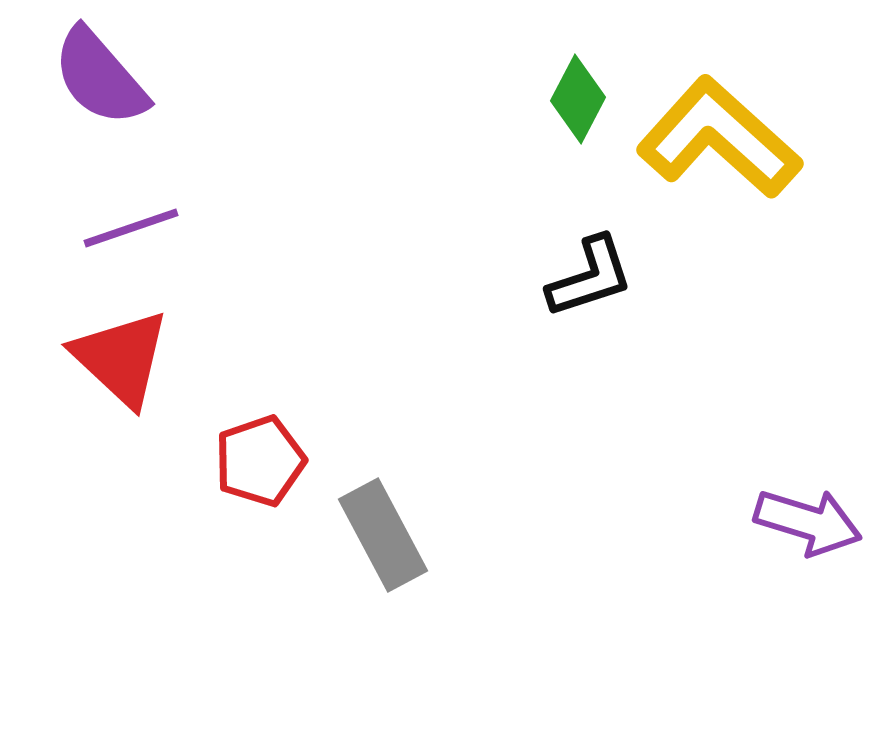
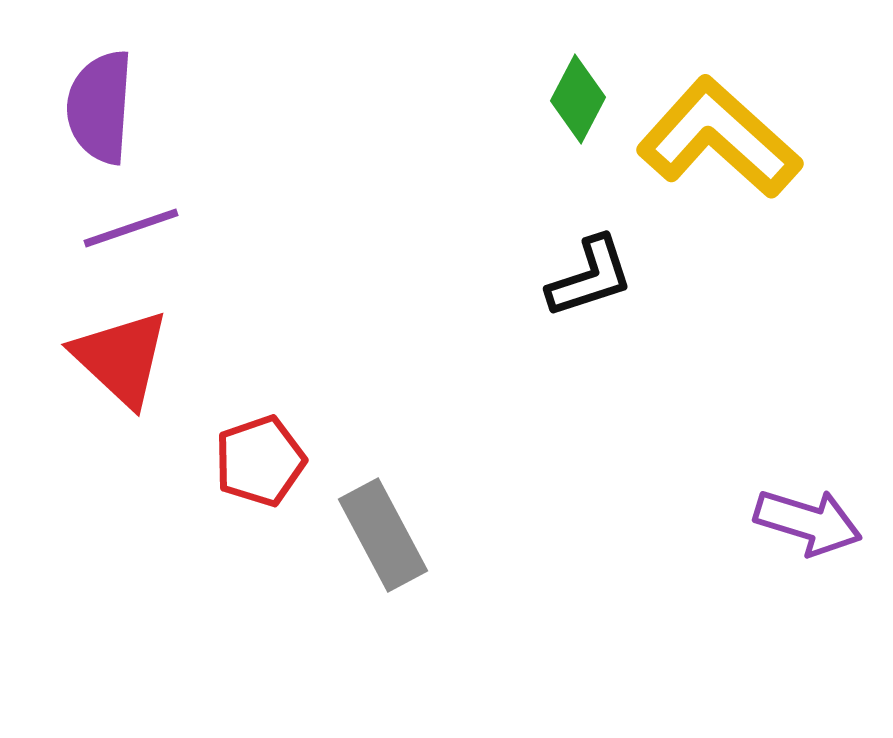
purple semicircle: moved 30 px down; rotated 45 degrees clockwise
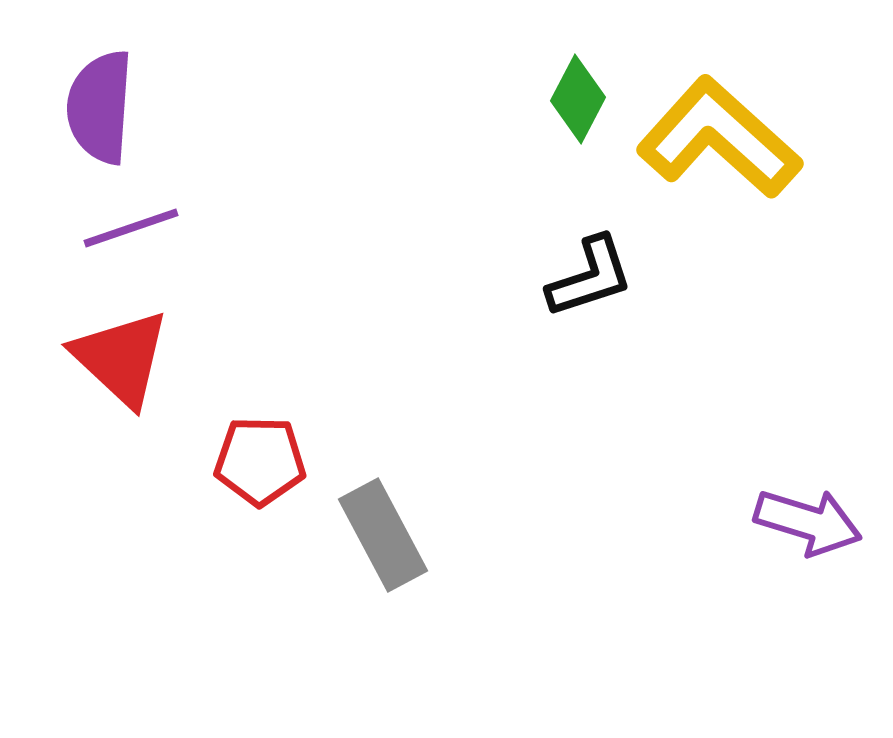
red pentagon: rotated 20 degrees clockwise
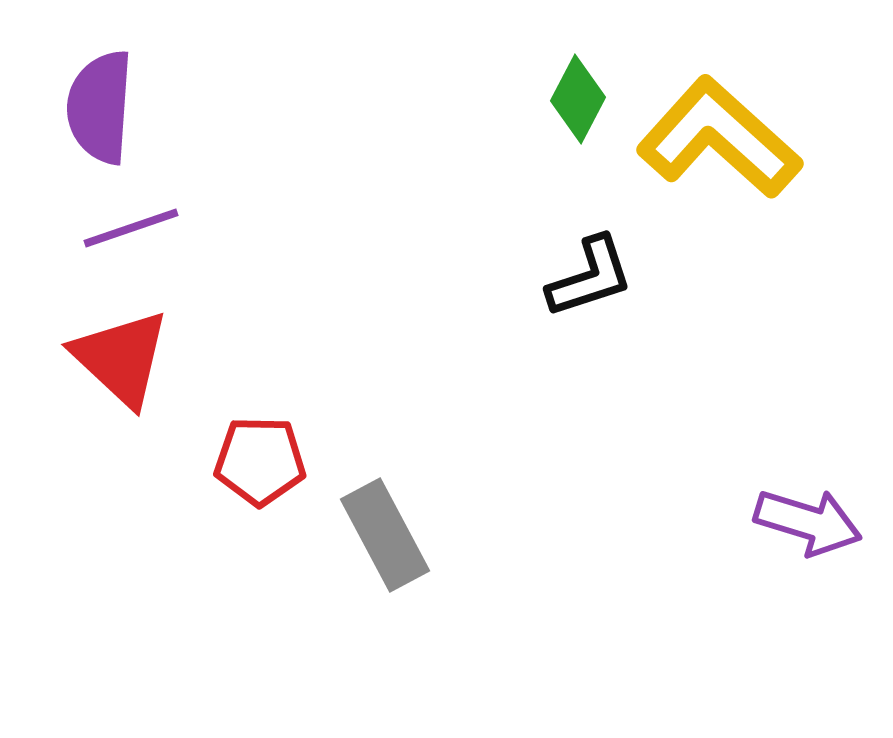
gray rectangle: moved 2 px right
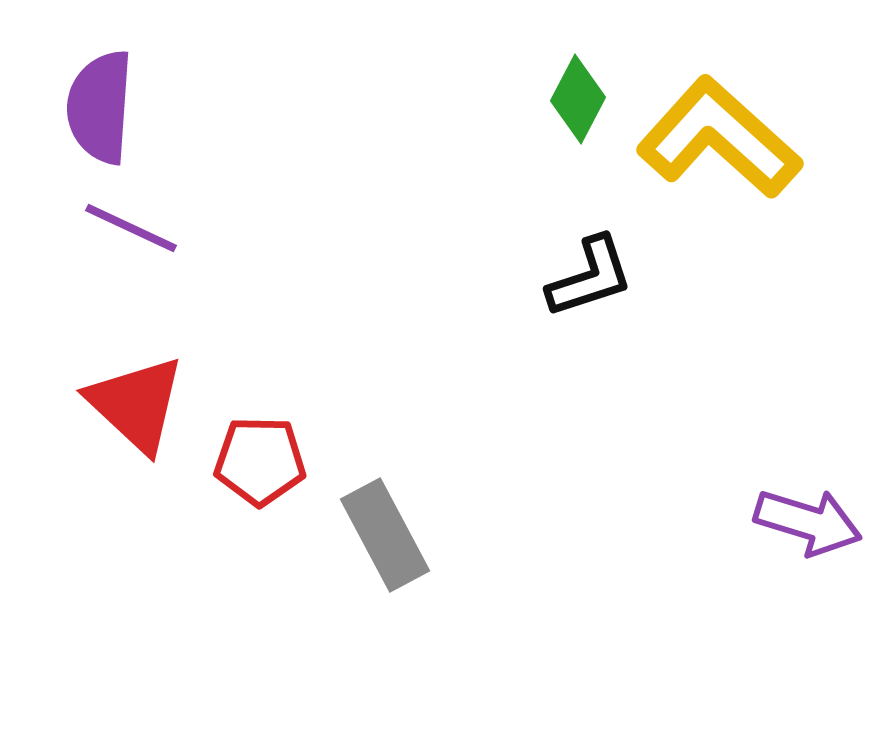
purple line: rotated 44 degrees clockwise
red triangle: moved 15 px right, 46 px down
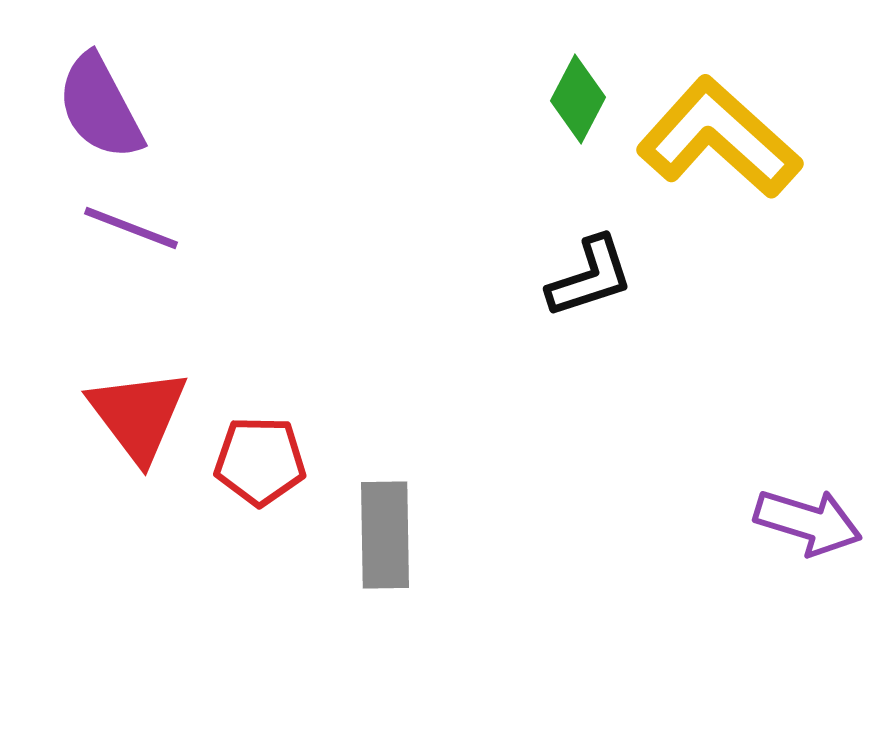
purple semicircle: rotated 32 degrees counterclockwise
purple line: rotated 4 degrees counterclockwise
red triangle: moved 2 px right, 11 px down; rotated 10 degrees clockwise
gray rectangle: rotated 27 degrees clockwise
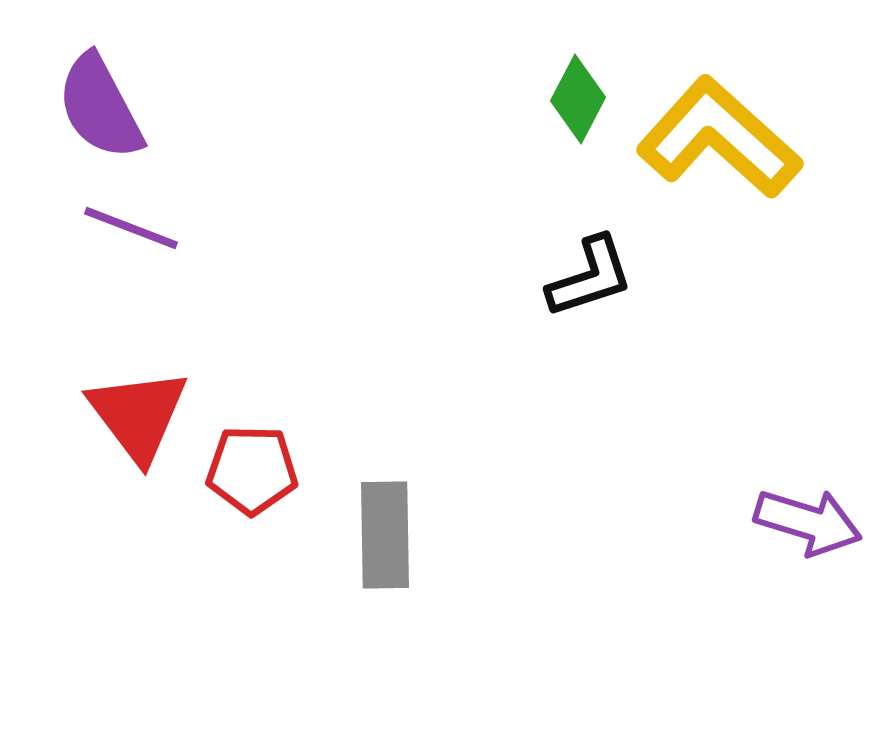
red pentagon: moved 8 px left, 9 px down
